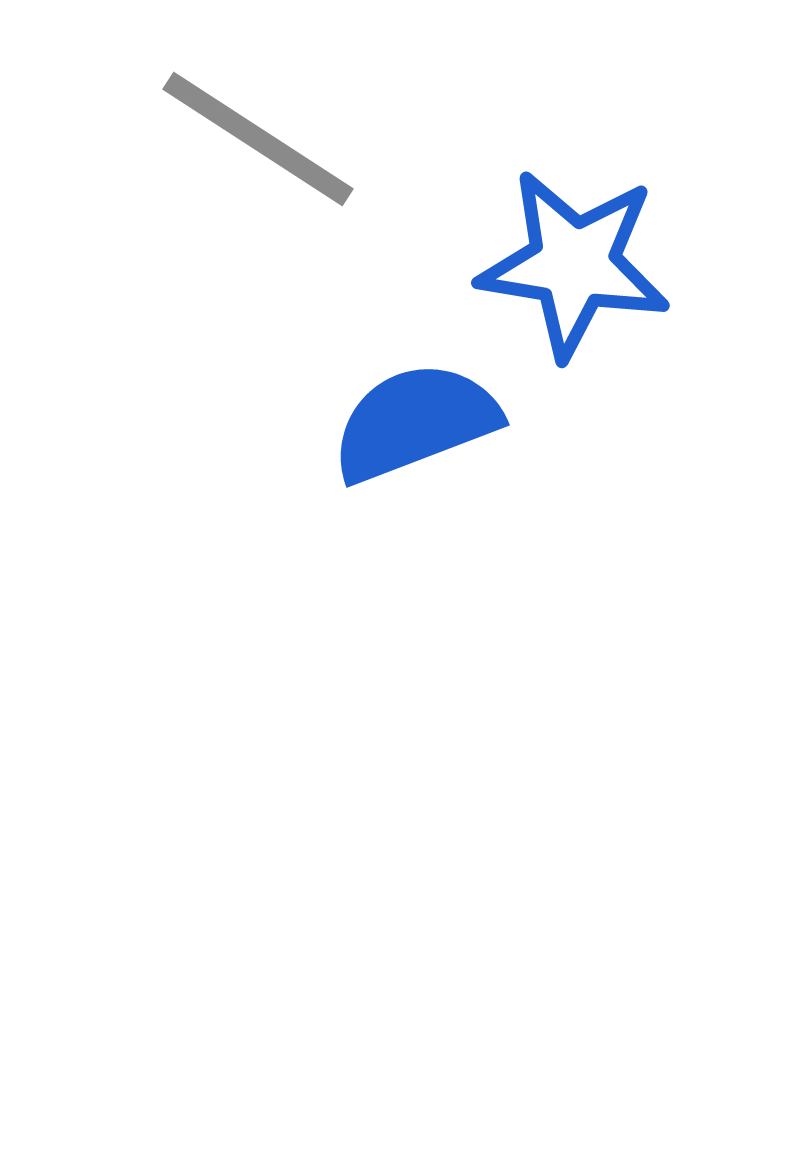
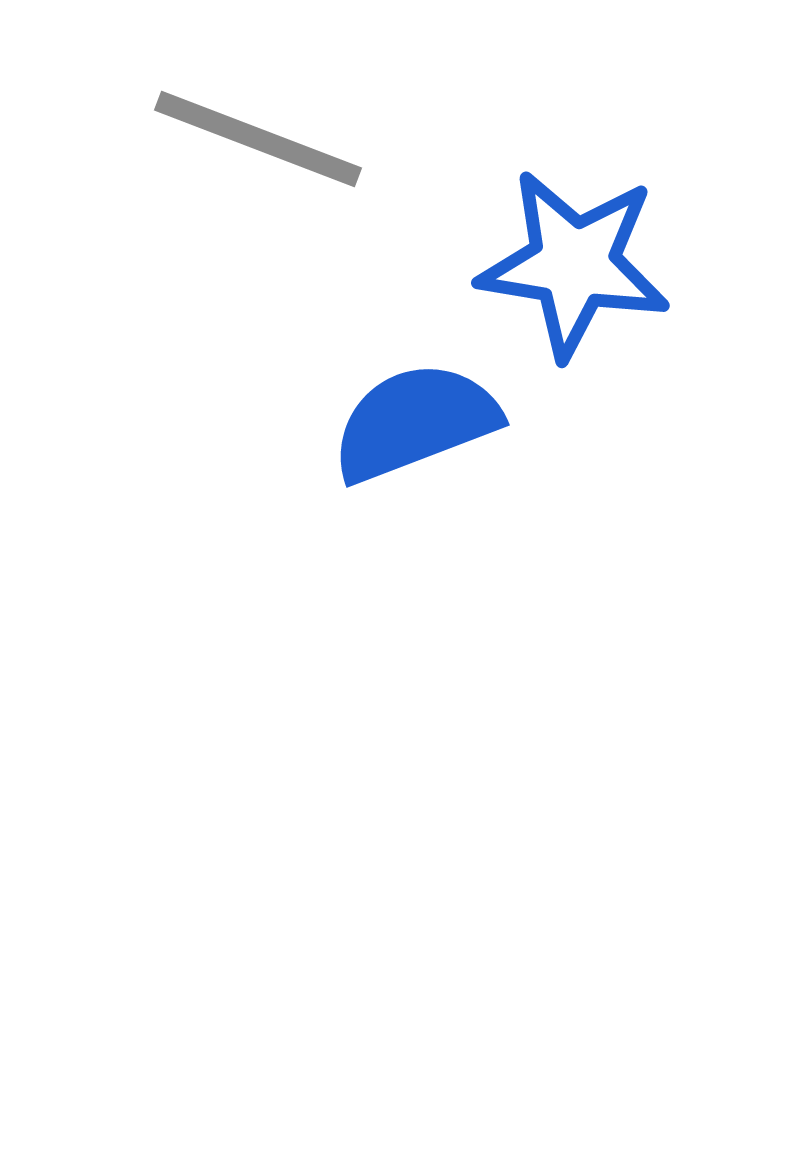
gray line: rotated 12 degrees counterclockwise
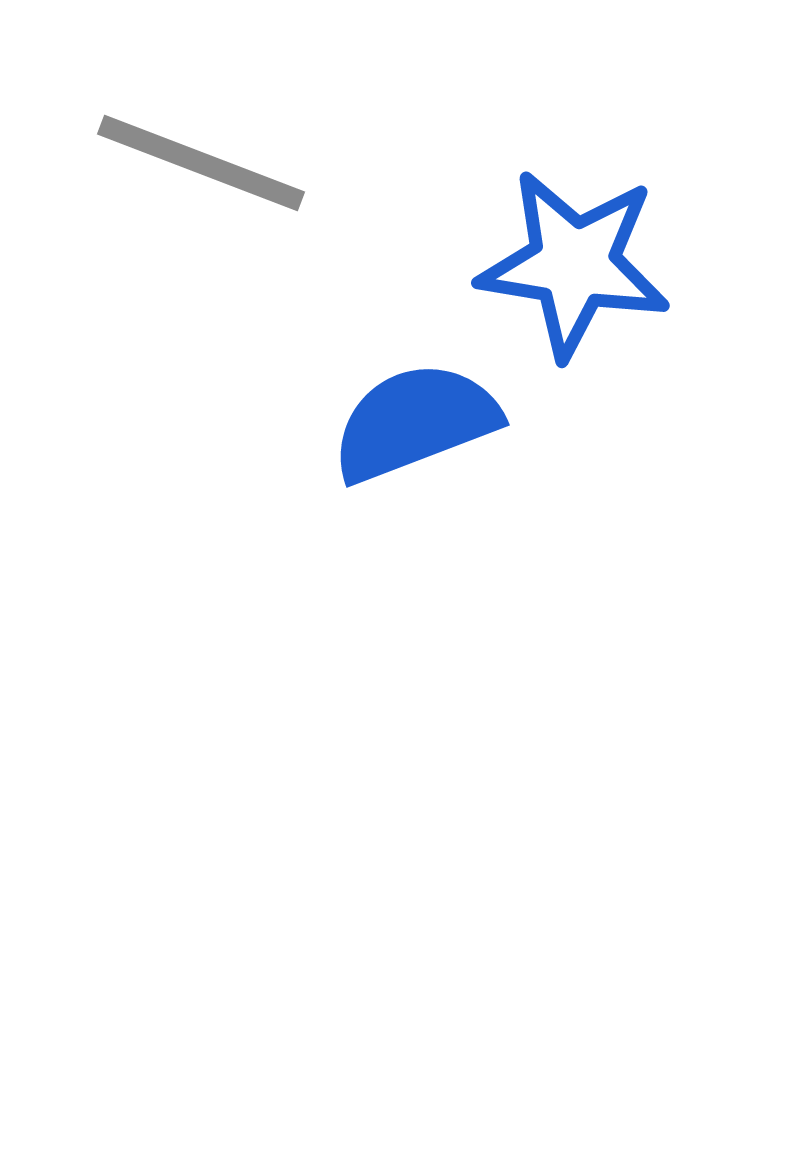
gray line: moved 57 px left, 24 px down
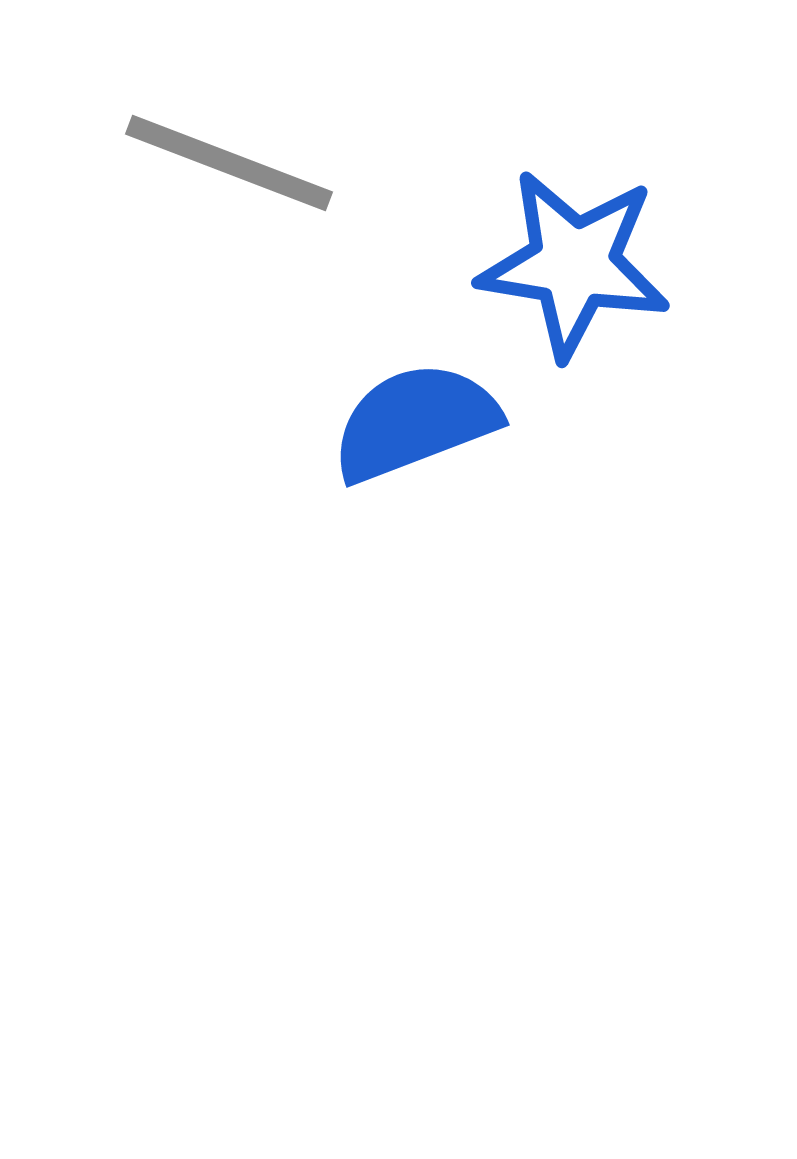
gray line: moved 28 px right
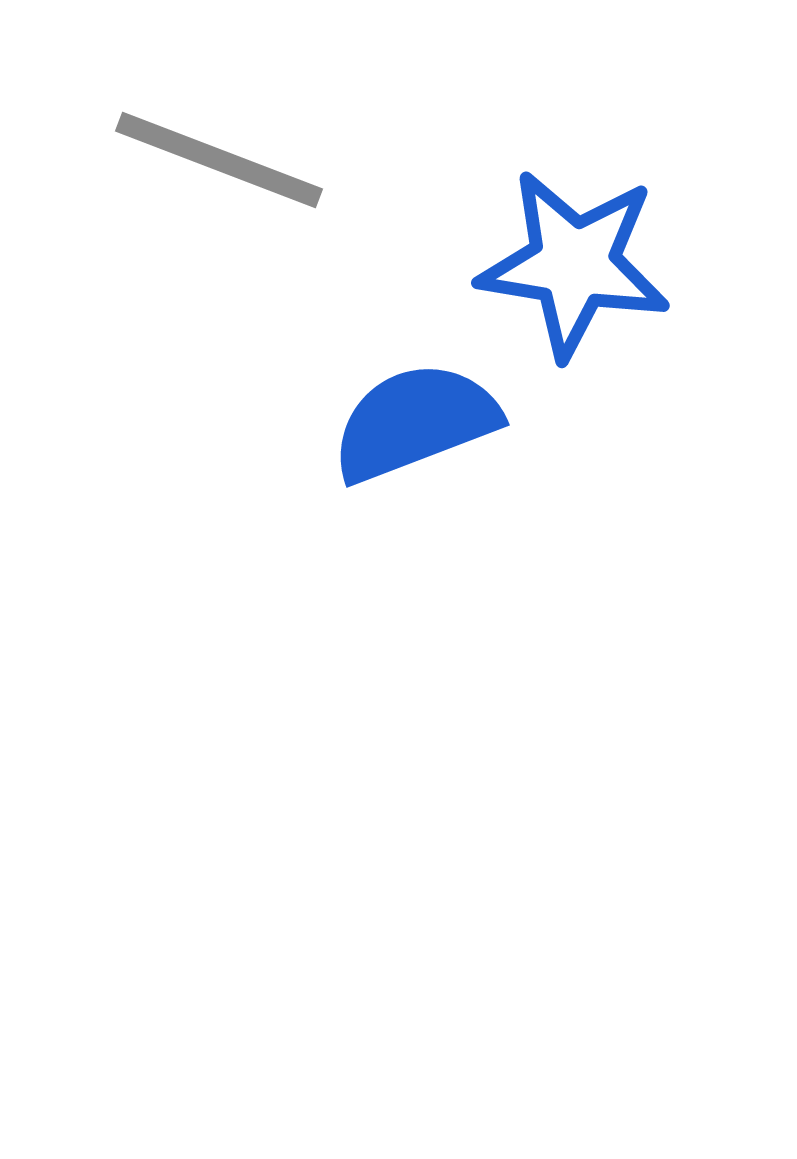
gray line: moved 10 px left, 3 px up
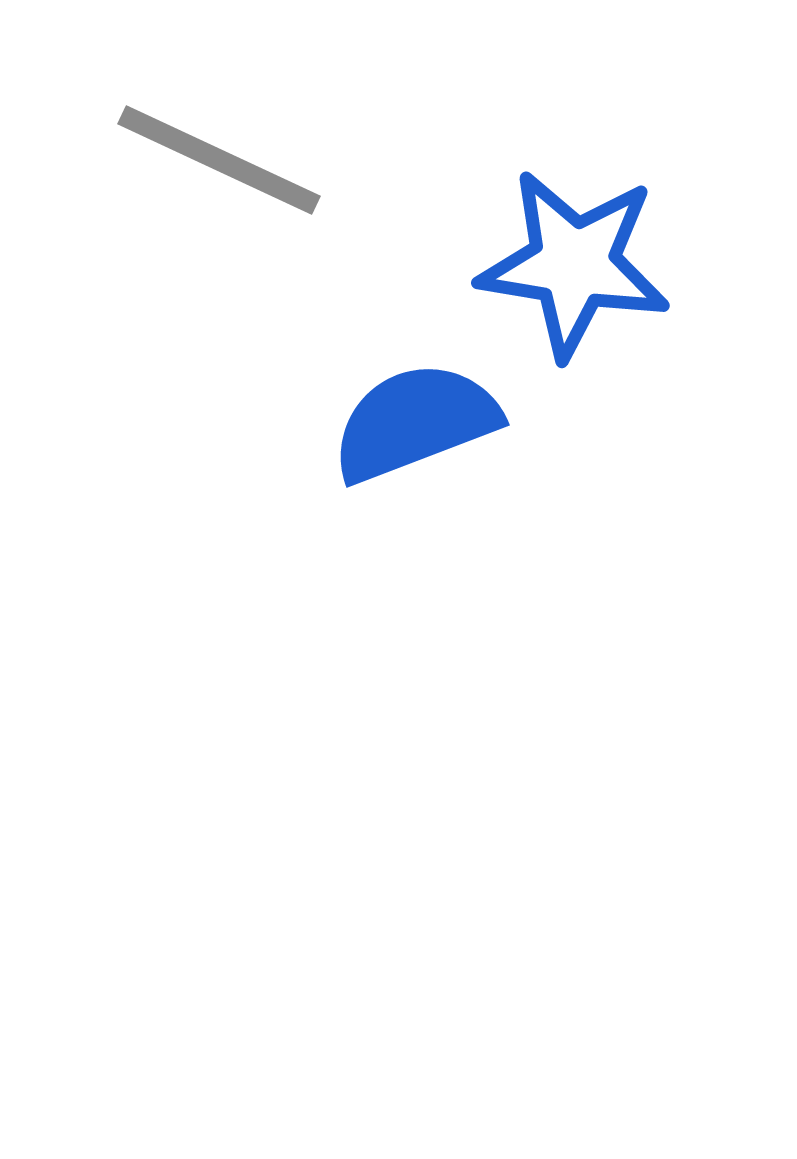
gray line: rotated 4 degrees clockwise
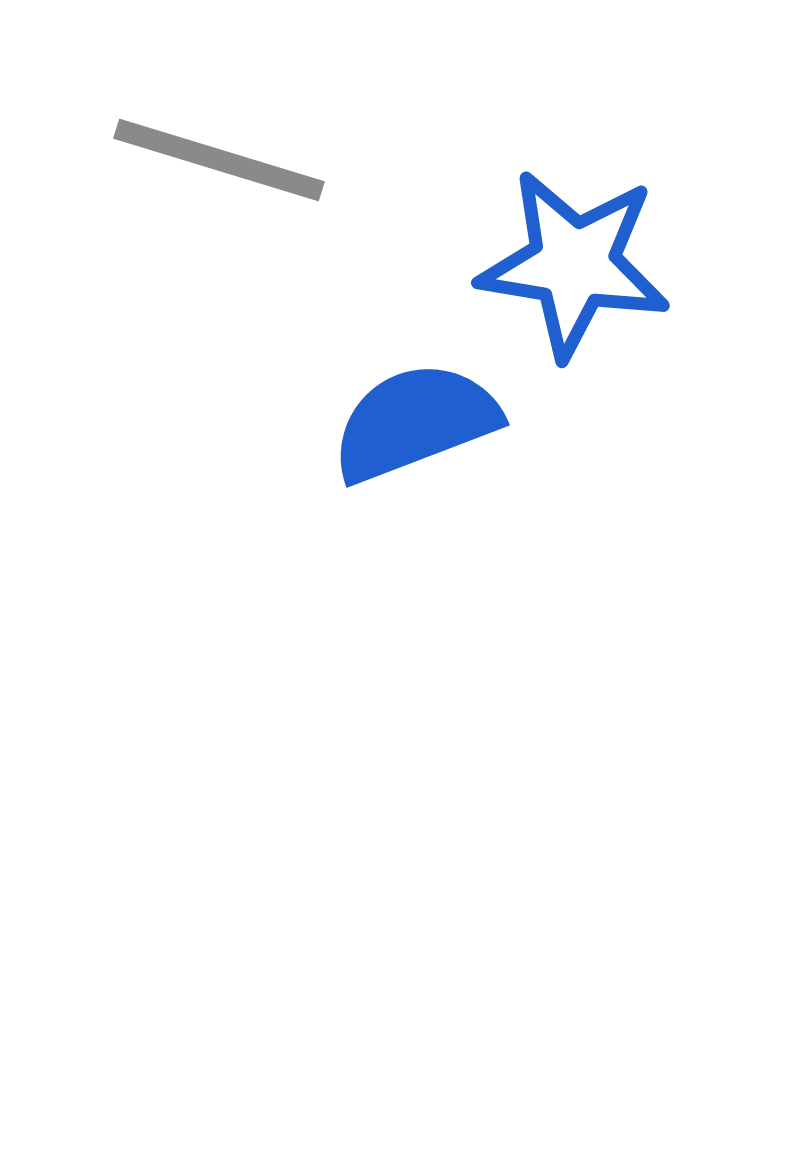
gray line: rotated 8 degrees counterclockwise
